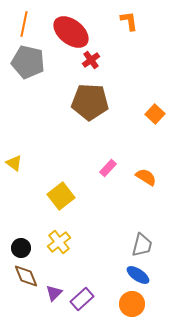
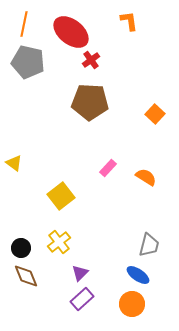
gray trapezoid: moved 7 px right
purple triangle: moved 26 px right, 20 px up
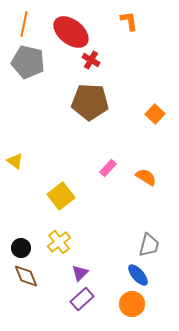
red cross: rotated 24 degrees counterclockwise
yellow triangle: moved 1 px right, 2 px up
blue ellipse: rotated 15 degrees clockwise
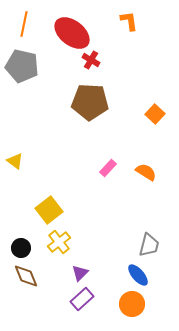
red ellipse: moved 1 px right, 1 px down
gray pentagon: moved 6 px left, 4 px down
orange semicircle: moved 5 px up
yellow square: moved 12 px left, 14 px down
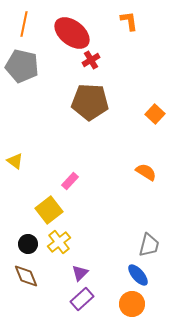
red cross: rotated 30 degrees clockwise
pink rectangle: moved 38 px left, 13 px down
black circle: moved 7 px right, 4 px up
